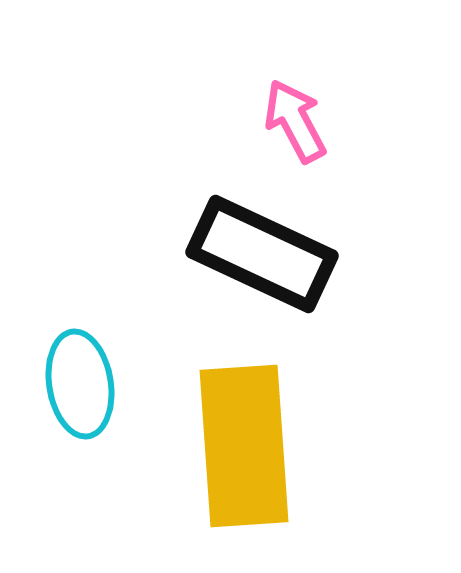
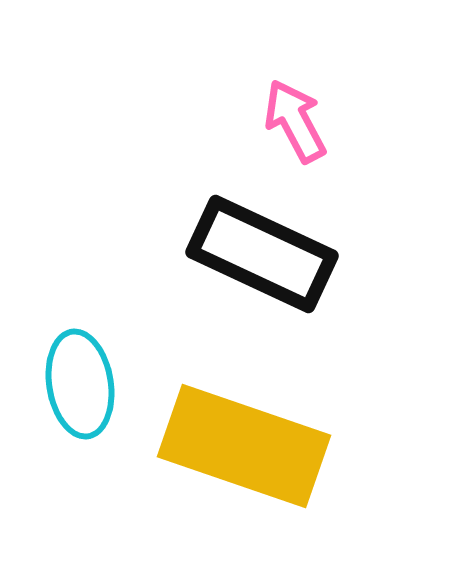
yellow rectangle: rotated 67 degrees counterclockwise
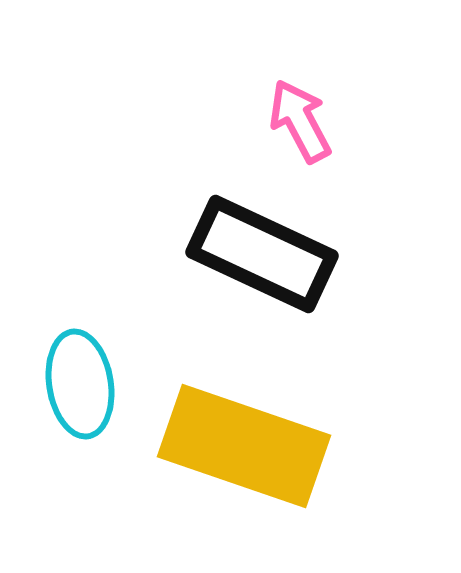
pink arrow: moved 5 px right
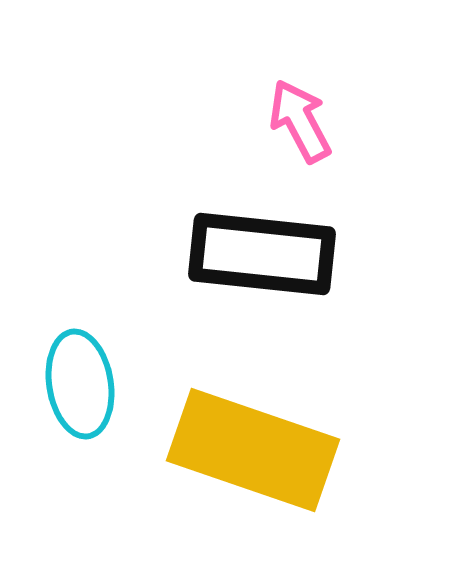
black rectangle: rotated 19 degrees counterclockwise
yellow rectangle: moved 9 px right, 4 px down
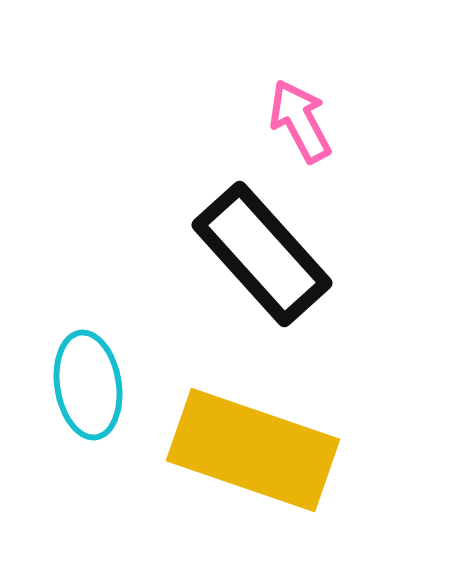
black rectangle: rotated 42 degrees clockwise
cyan ellipse: moved 8 px right, 1 px down
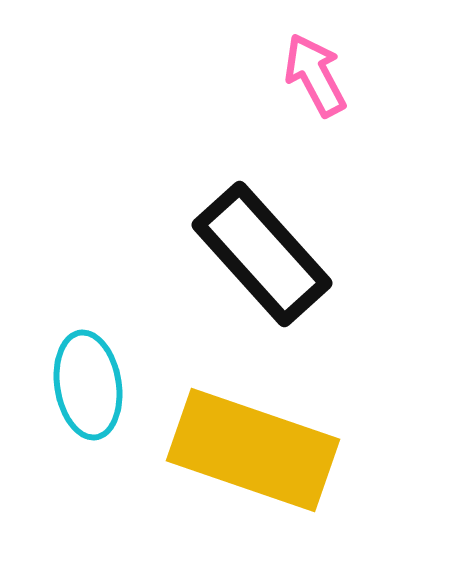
pink arrow: moved 15 px right, 46 px up
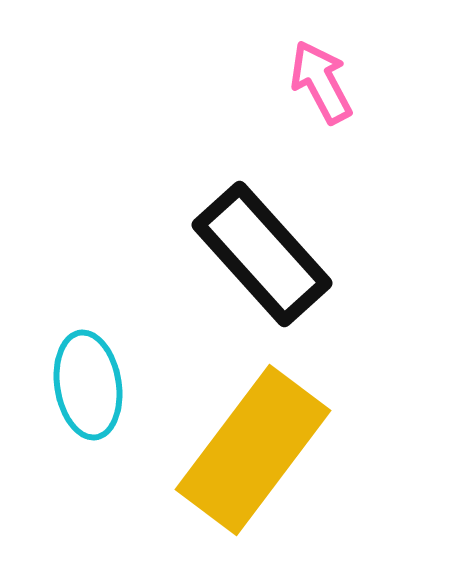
pink arrow: moved 6 px right, 7 px down
yellow rectangle: rotated 72 degrees counterclockwise
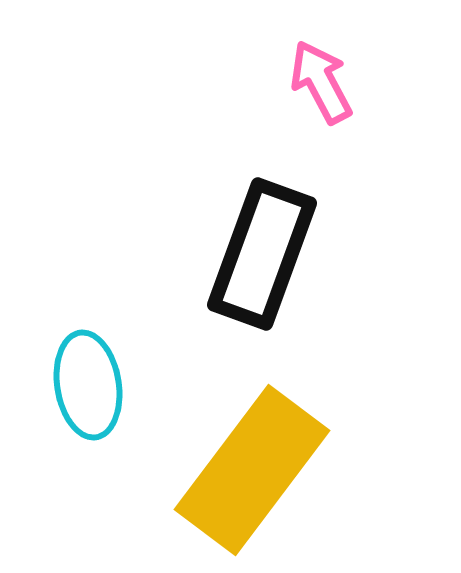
black rectangle: rotated 62 degrees clockwise
yellow rectangle: moved 1 px left, 20 px down
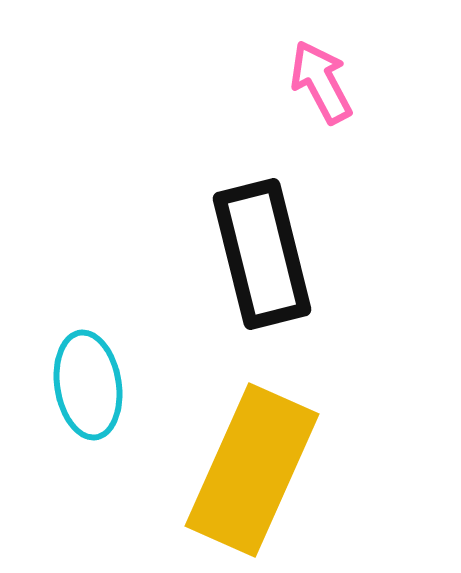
black rectangle: rotated 34 degrees counterclockwise
yellow rectangle: rotated 13 degrees counterclockwise
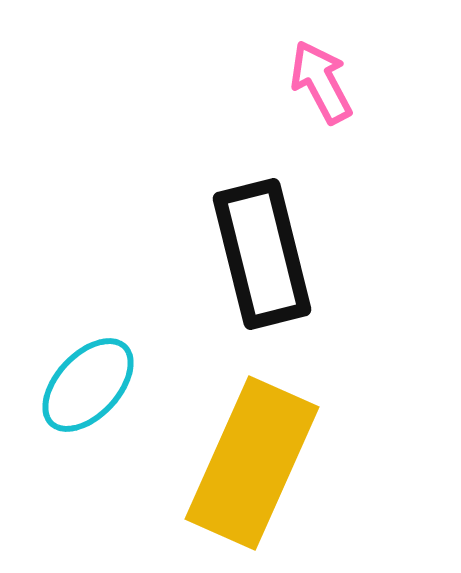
cyan ellipse: rotated 52 degrees clockwise
yellow rectangle: moved 7 px up
